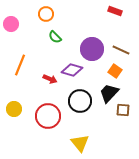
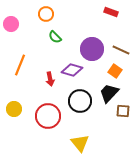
red rectangle: moved 4 px left, 1 px down
red arrow: rotated 56 degrees clockwise
brown square: moved 1 px down
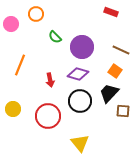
orange circle: moved 10 px left
purple circle: moved 10 px left, 2 px up
purple diamond: moved 6 px right, 4 px down
red arrow: moved 1 px down
yellow circle: moved 1 px left
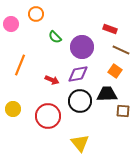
red rectangle: moved 1 px left, 17 px down
purple diamond: rotated 25 degrees counterclockwise
red arrow: moved 2 px right; rotated 56 degrees counterclockwise
black trapezoid: moved 2 px left, 1 px down; rotated 45 degrees clockwise
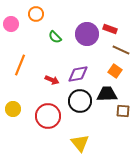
purple circle: moved 5 px right, 13 px up
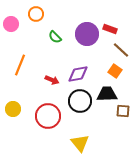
brown line: rotated 18 degrees clockwise
